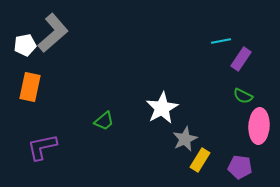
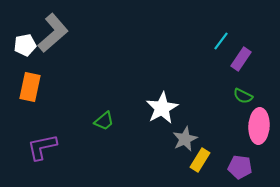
cyan line: rotated 42 degrees counterclockwise
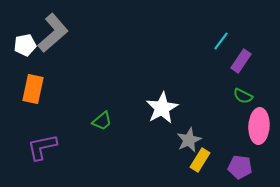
purple rectangle: moved 2 px down
orange rectangle: moved 3 px right, 2 px down
green trapezoid: moved 2 px left
gray star: moved 4 px right, 1 px down
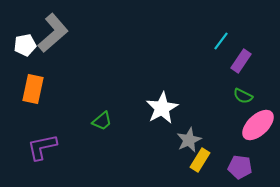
pink ellipse: moved 1 px left, 1 px up; rotated 44 degrees clockwise
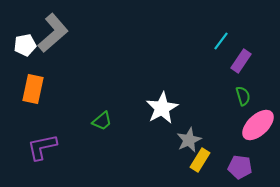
green semicircle: rotated 132 degrees counterclockwise
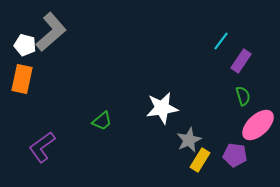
gray L-shape: moved 2 px left, 1 px up
white pentagon: rotated 25 degrees clockwise
orange rectangle: moved 11 px left, 10 px up
white star: rotated 20 degrees clockwise
purple L-shape: rotated 24 degrees counterclockwise
purple pentagon: moved 5 px left, 12 px up
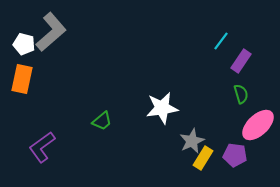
white pentagon: moved 1 px left, 1 px up
green semicircle: moved 2 px left, 2 px up
gray star: moved 3 px right, 1 px down
yellow rectangle: moved 3 px right, 2 px up
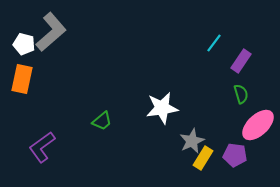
cyan line: moved 7 px left, 2 px down
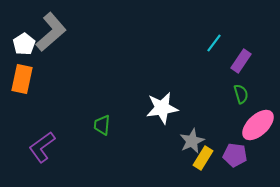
white pentagon: rotated 25 degrees clockwise
green trapezoid: moved 4 px down; rotated 135 degrees clockwise
